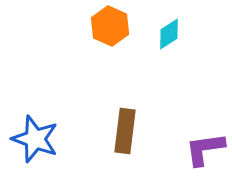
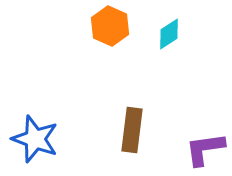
brown rectangle: moved 7 px right, 1 px up
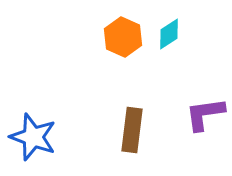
orange hexagon: moved 13 px right, 11 px down
blue star: moved 2 px left, 2 px up
purple L-shape: moved 35 px up
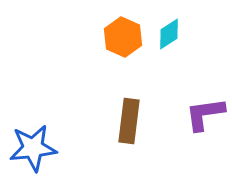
brown rectangle: moved 3 px left, 9 px up
blue star: moved 11 px down; rotated 27 degrees counterclockwise
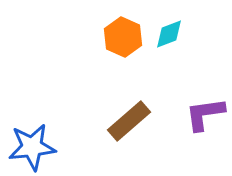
cyan diamond: rotated 12 degrees clockwise
brown rectangle: rotated 42 degrees clockwise
blue star: moved 1 px left, 1 px up
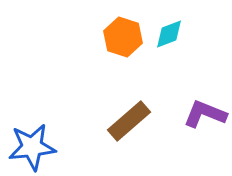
orange hexagon: rotated 6 degrees counterclockwise
purple L-shape: rotated 30 degrees clockwise
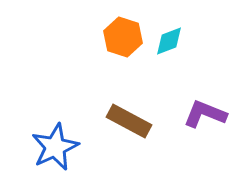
cyan diamond: moved 7 px down
brown rectangle: rotated 69 degrees clockwise
blue star: moved 23 px right; rotated 18 degrees counterclockwise
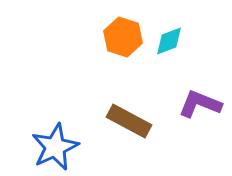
purple L-shape: moved 5 px left, 10 px up
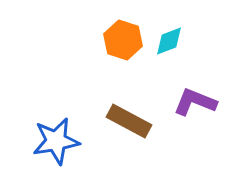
orange hexagon: moved 3 px down
purple L-shape: moved 5 px left, 2 px up
blue star: moved 1 px right, 6 px up; rotated 15 degrees clockwise
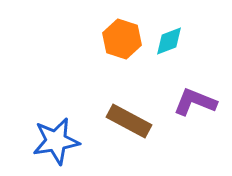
orange hexagon: moved 1 px left, 1 px up
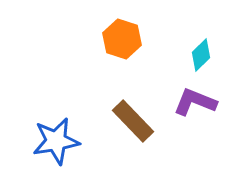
cyan diamond: moved 32 px right, 14 px down; rotated 24 degrees counterclockwise
brown rectangle: moved 4 px right; rotated 18 degrees clockwise
